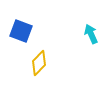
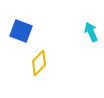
cyan arrow: moved 2 px up
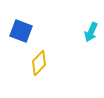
cyan arrow: rotated 132 degrees counterclockwise
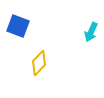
blue square: moved 3 px left, 5 px up
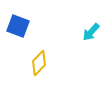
cyan arrow: rotated 18 degrees clockwise
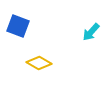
yellow diamond: rotated 75 degrees clockwise
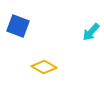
yellow diamond: moved 5 px right, 4 px down
